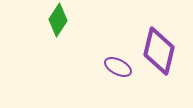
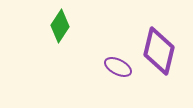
green diamond: moved 2 px right, 6 px down
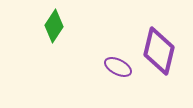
green diamond: moved 6 px left
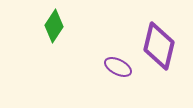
purple diamond: moved 5 px up
